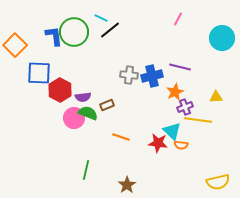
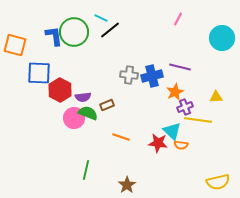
orange square: rotated 30 degrees counterclockwise
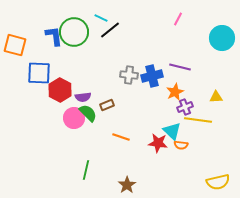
green semicircle: rotated 24 degrees clockwise
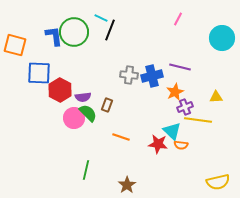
black line: rotated 30 degrees counterclockwise
brown rectangle: rotated 48 degrees counterclockwise
red star: moved 1 px down
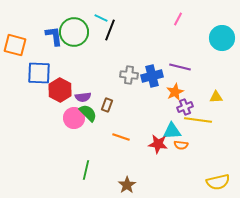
cyan triangle: rotated 48 degrees counterclockwise
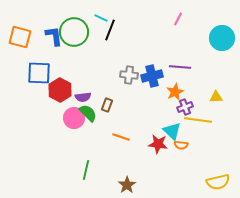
orange square: moved 5 px right, 8 px up
purple line: rotated 10 degrees counterclockwise
cyan triangle: rotated 48 degrees clockwise
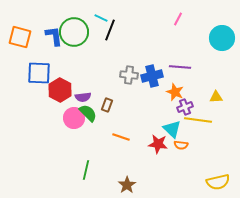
orange star: rotated 24 degrees counterclockwise
cyan triangle: moved 2 px up
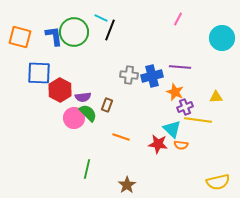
green line: moved 1 px right, 1 px up
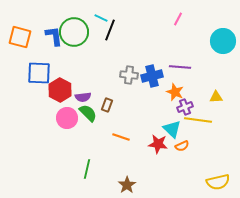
cyan circle: moved 1 px right, 3 px down
pink circle: moved 7 px left
orange semicircle: moved 1 px right, 1 px down; rotated 32 degrees counterclockwise
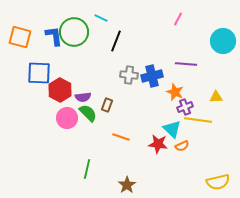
black line: moved 6 px right, 11 px down
purple line: moved 6 px right, 3 px up
